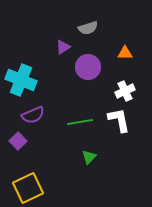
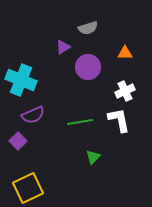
green triangle: moved 4 px right
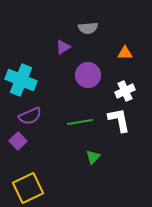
gray semicircle: rotated 12 degrees clockwise
purple circle: moved 8 px down
purple semicircle: moved 3 px left, 1 px down
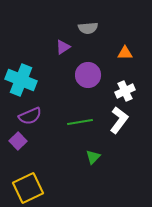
white L-shape: rotated 48 degrees clockwise
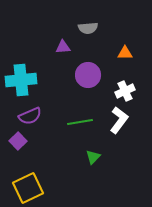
purple triangle: rotated 28 degrees clockwise
cyan cross: rotated 28 degrees counterclockwise
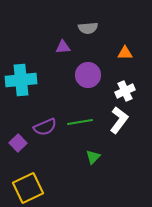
purple semicircle: moved 15 px right, 11 px down
purple square: moved 2 px down
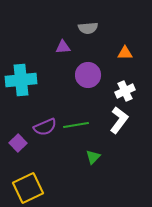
green line: moved 4 px left, 3 px down
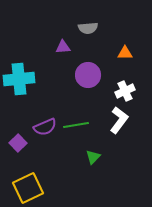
cyan cross: moved 2 px left, 1 px up
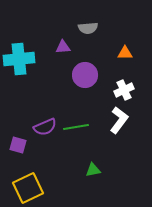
purple circle: moved 3 px left
cyan cross: moved 20 px up
white cross: moved 1 px left, 1 px up
green line: moved 2 px down
purple square: moved 2 px down; rotated 30 degrees counterclockwise
green triangle: moved 13 px down; rotated 35 degrees clockwise
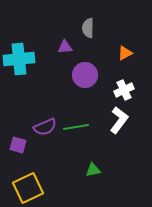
gray semicircle: rotated 96 degrees clockwise
purple triangle: moved 2 px right
orange triangle: rotated 28 degrees counterclockwise
